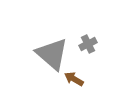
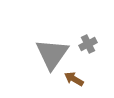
gray triangle: rotated 24 degrees clockwise
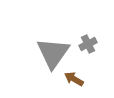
gray triangle: moved 1 px right, 1 px up
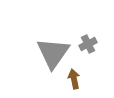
brown arrow: rotated 48 degrees clockwise
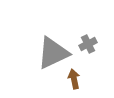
gray triangle: rotated 30 degrees clockwise
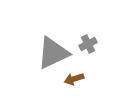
brown arrow: rotated 96 degrees counterclockwise
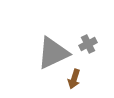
brown arrow: rotated 54 degrees counterclockwise
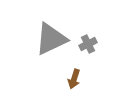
gray triangle: moved 2 px left, 14 px up
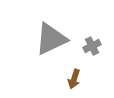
gray cross: moved 4 px right, 2 px down
